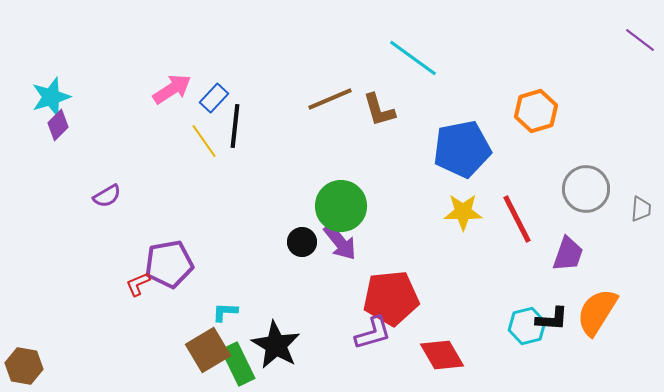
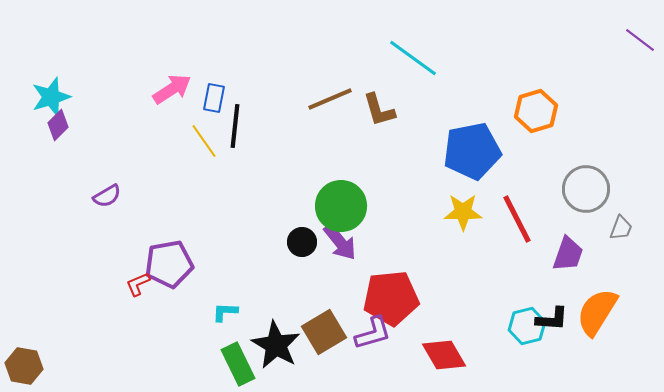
blue rectangle: rotated 32 degrees counterclockwise
blue pentagon: moved 10 px right, 2 px down
gray trapezoid: moved 20 px left, 19 px down; rotated 16 degrees clockwise
brown square: moved 116 px right, 18 px up
red diamond: moved 2 px right
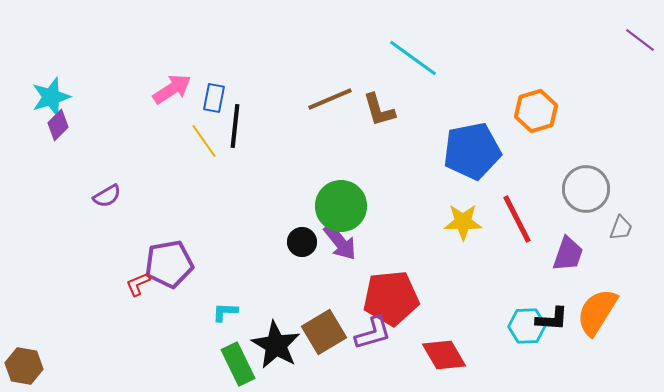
yellow star: moved 10 px down
cyan hexagon: rotated 12 degrees clockwise
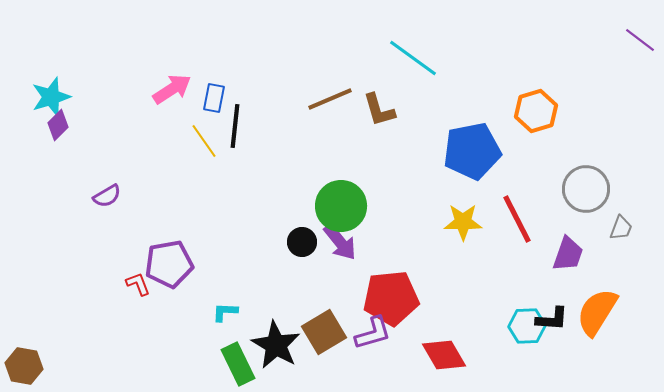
red L-shape: rotated 92 degrees clockwise
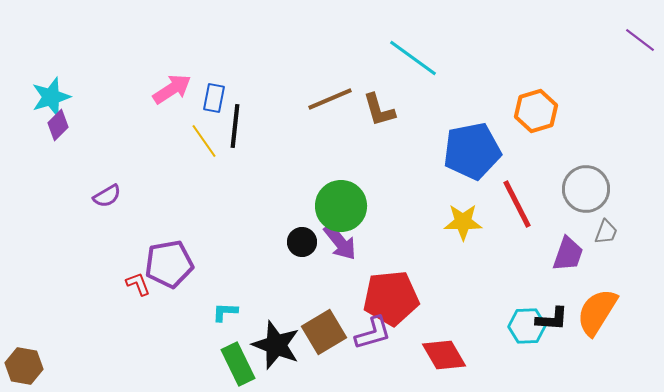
red line: moved 15 px up
gray trapezoid: moved 15 px left, 4 px down
black star: rotated 9 degrees counterclockwise
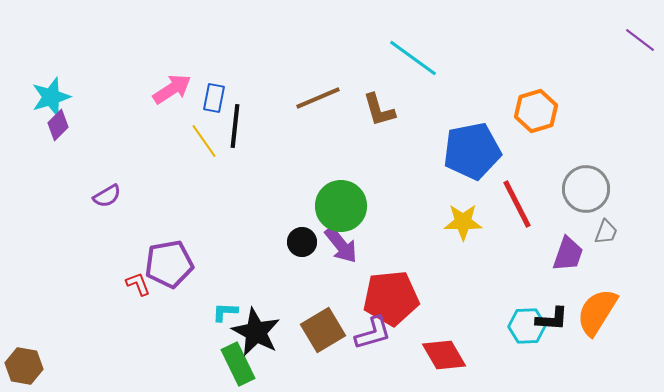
brown line: moved 12 px left, 1 px up
purple arrow: moved 1 px right, 3 px down
brown square: moved 1 px left, 2 px up
black star: moved 20 px left, 13 px up; rotated 6 degrees clockwise
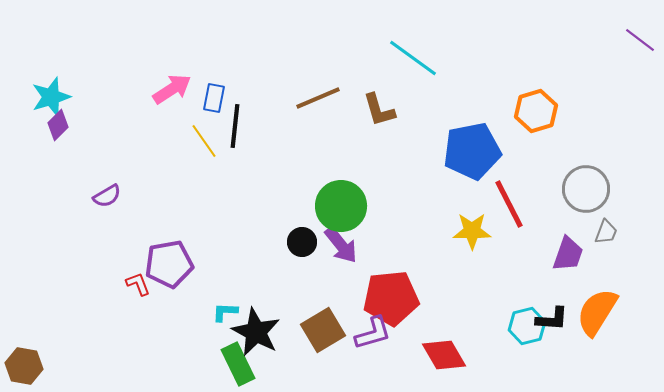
red line: moved 8 px left
yellow star: moved 9 px right, 9 px down
cyan hexagon: rotated 12 degrees counterclockwise
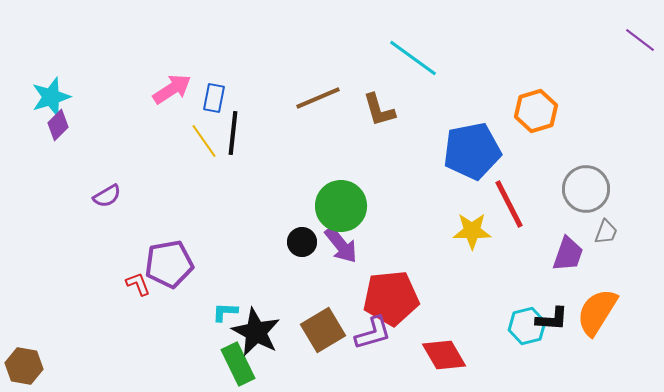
black line: moved 2 px left, 7 px down
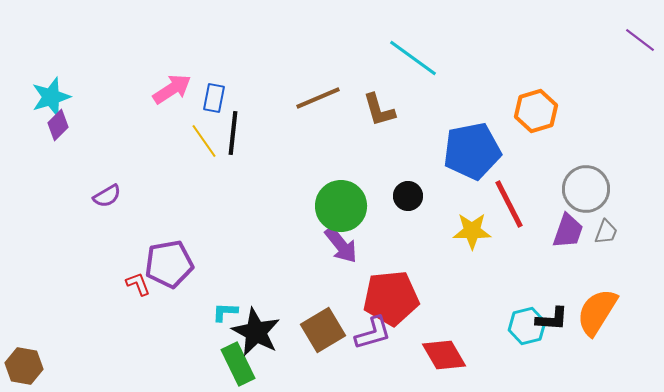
black circle: moved 106 px right, 46 px up
purple trapezoid: moved 23 px up
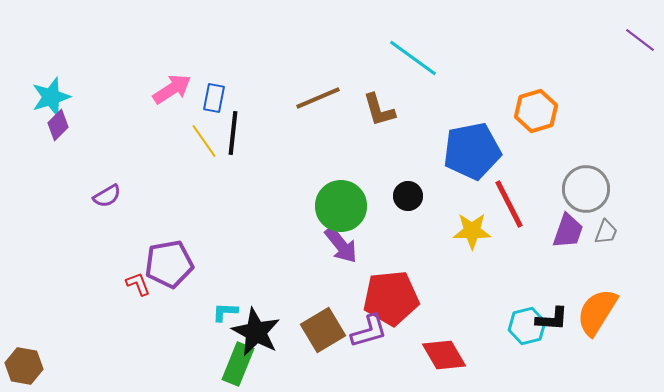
purple L-shape: moved 4 px left, 2 px up
green rectangle: rotated 48 degrees clockwise
